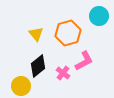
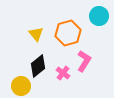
pink L-shape: rotated 30 degrees counterclockwise
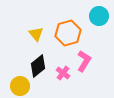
yellow circle: moved 1 px left
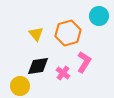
pink L-shape: moved 1 px down
black diamond: rotated 30 degrees clockwise
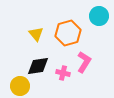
pink cross: rotated 24 degrees counterclockwise
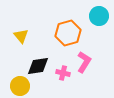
yellow triangle: moved 15 px left, 2 px down
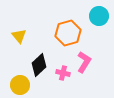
yellow triangle: moved 2 px left
black diamond: moved 1 px right, 1 px up; rotated 35 degrees counterclockwise
yellow circle: moved 1 px up
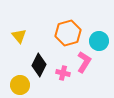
cyan circle: moved 25 px down
black diamond: rotated 20 degrees counterclockwise
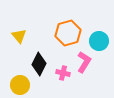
black diamond: moved 1 px up
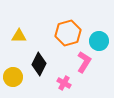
yellow triangle: rotated 49 degrees counterclockwise
pink cross: moved 1 px right, 10 px down; rotated 16 degrees clockwise
yellow circle: moved 7 px left, 8 px up
